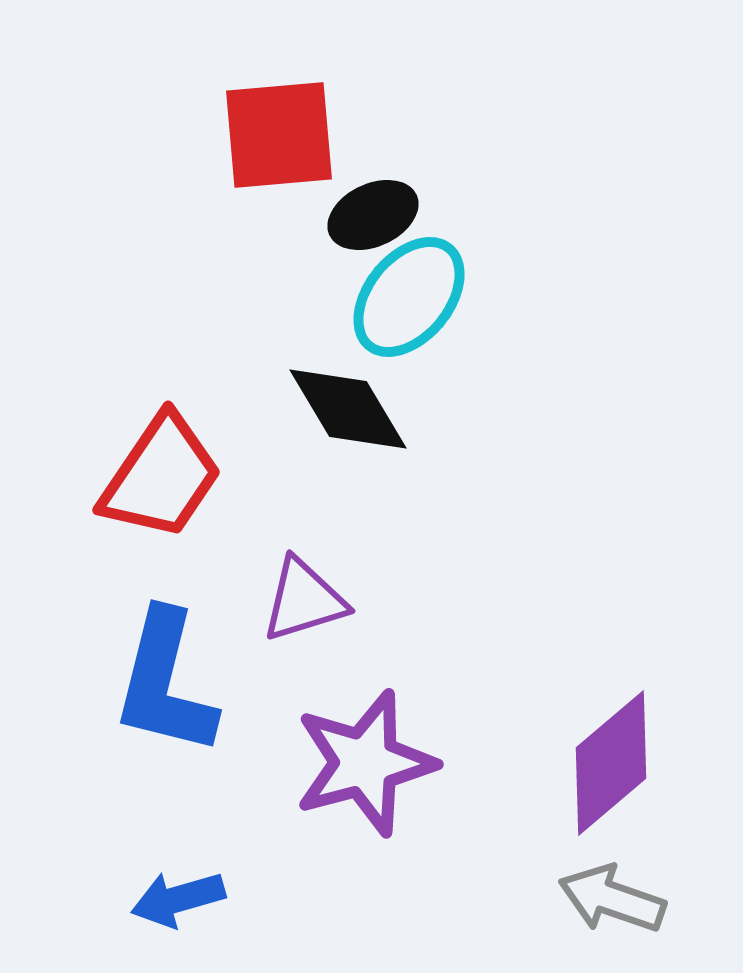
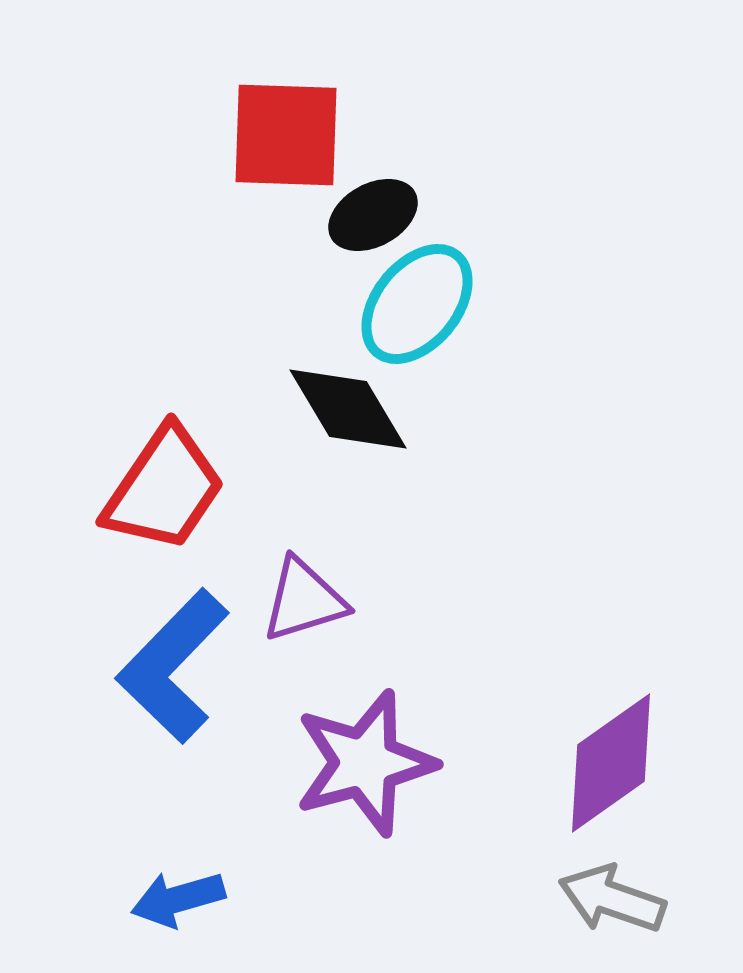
red square: moved 7 px right; rotated 7 degrees clockwise
black ellipse: rotated 4 degrees counterclockwise
cyan ellipse: moved 8 px right, 7 px down
red trapezoid: moved 3 px right, 12 px down
blue L-shape: moved 8 px right, 17 px up; rotated 30 degrees clockwise
purple diamond: rotated 5 degrees clockwise
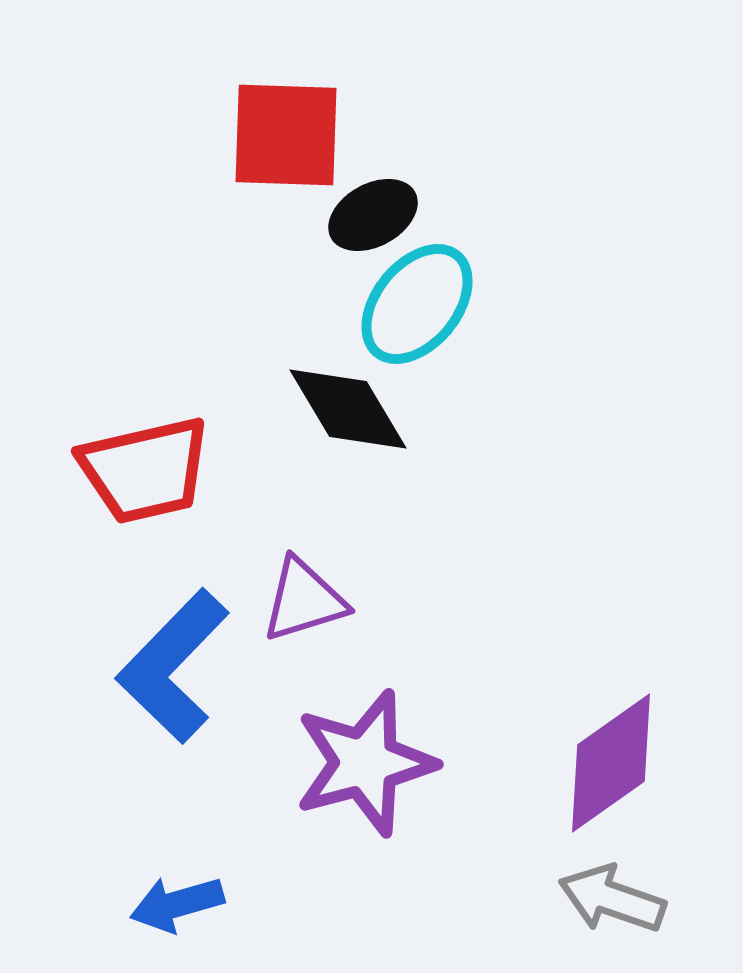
red trapezoid: moved 19 px left, 19 px up; rotated 43 degrees clockwise
blue arrow: moved 1 px left, 5 px down
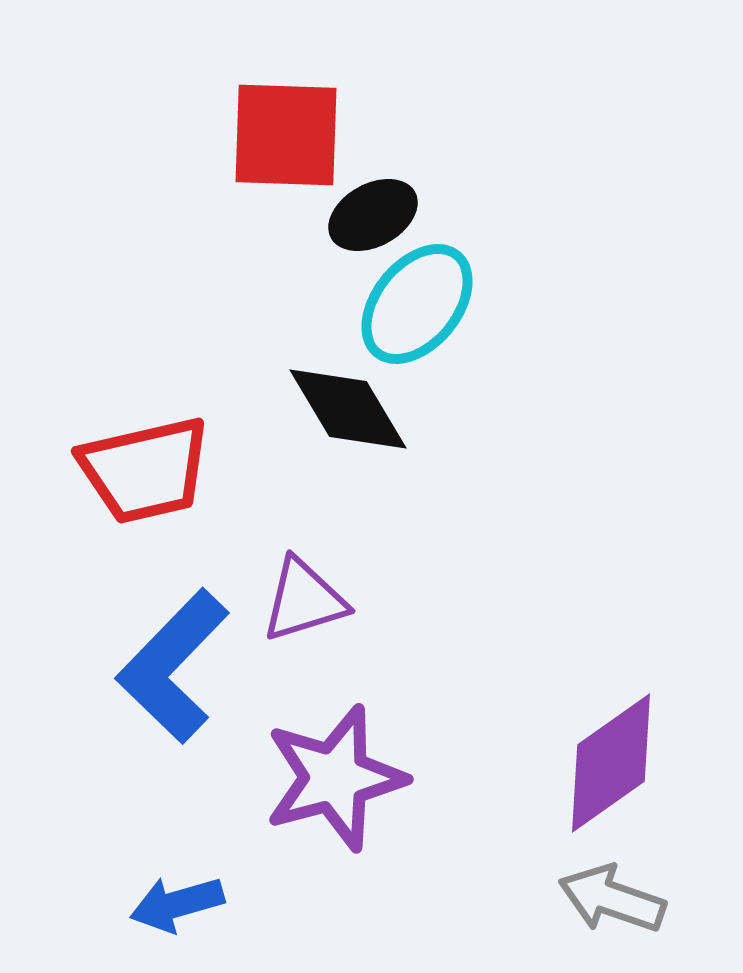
purple star: moved 30 px left, 15 px down
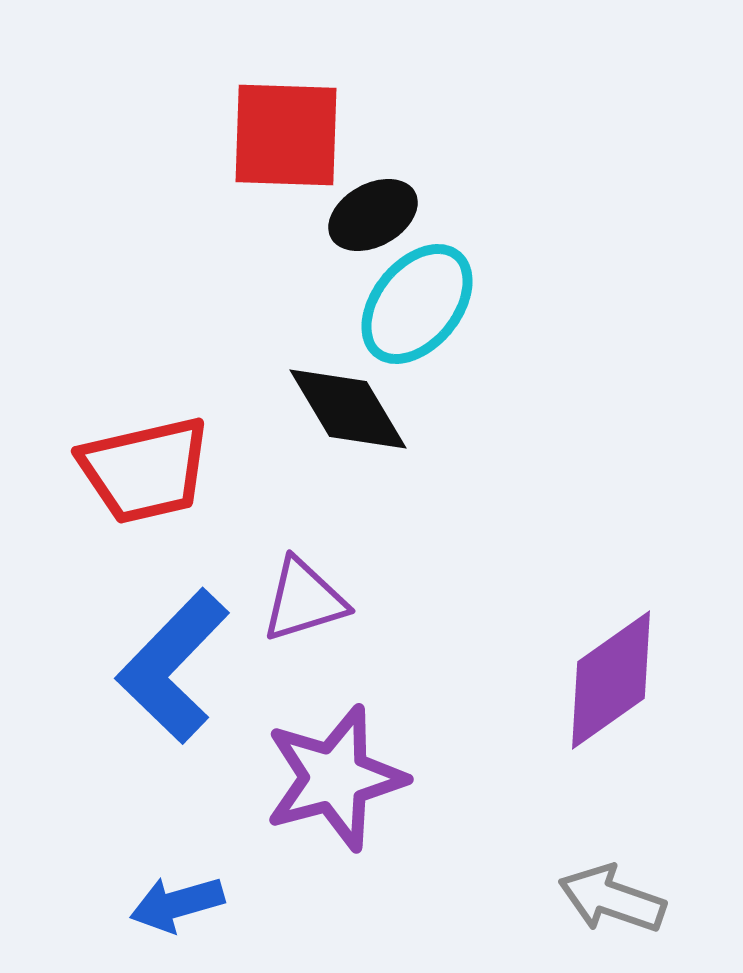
purple diamond: moved 83 px up
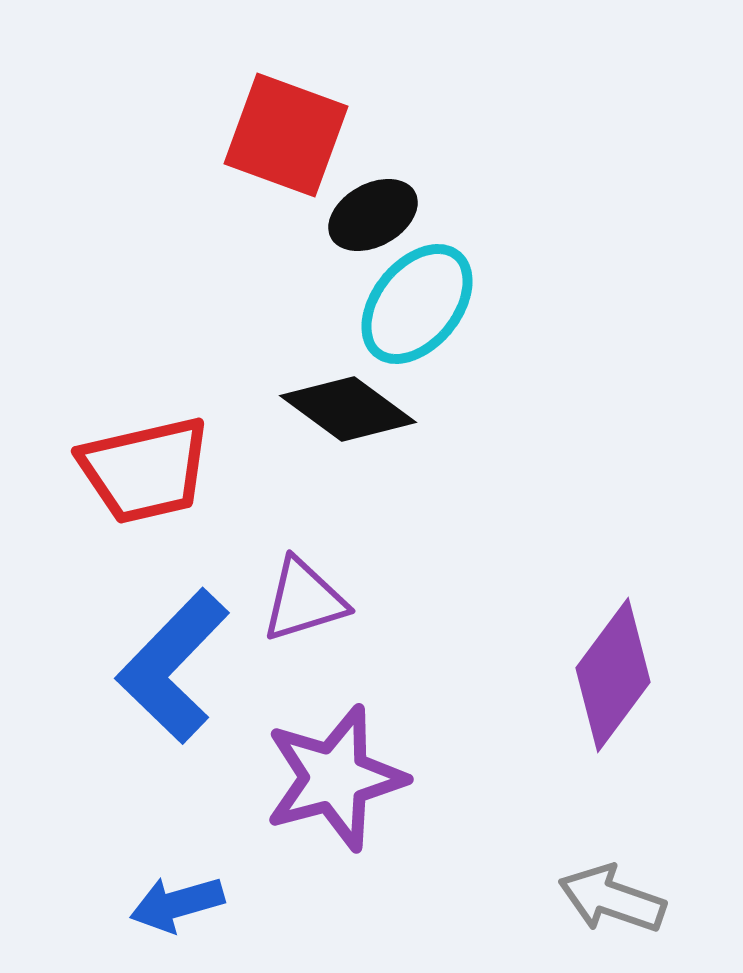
red square: rotated 18 degrees clockwise
black diamond: rotated 23 degrees counterclockwise
purple diamond: moved 2 px right, 5 px up; rotated 18 degrees counterclockwise
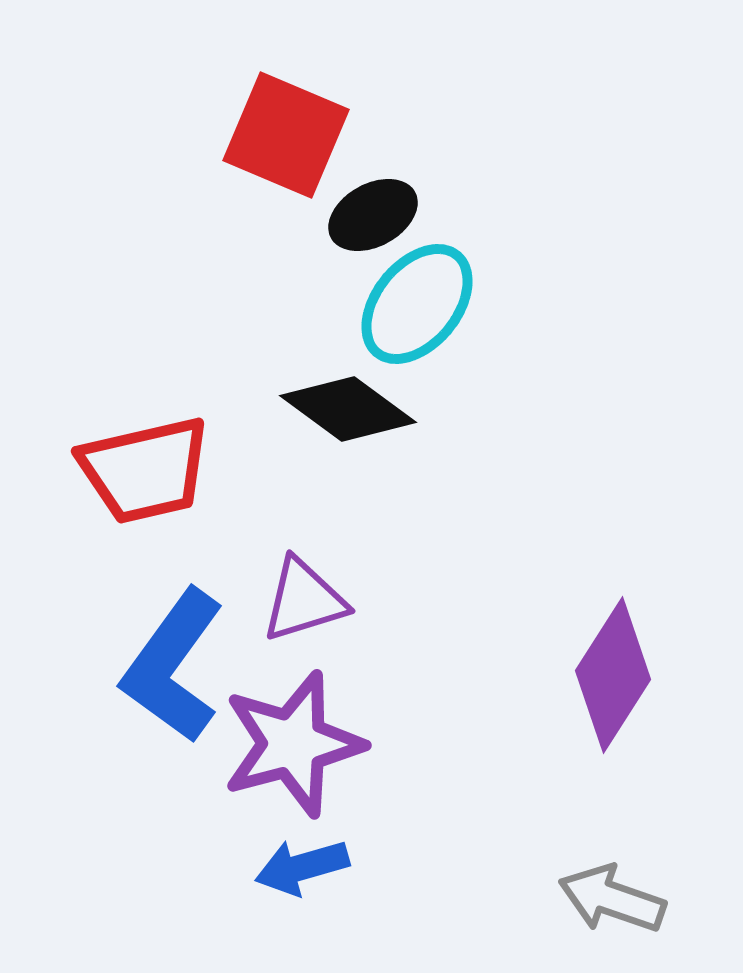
red square: rotated 3 degrees clockwise
blue L-shape: rotated 8 degrees counterclockwise
purple diamond: rotated 4 degrees counterclockwise
purple star: moved 42 px left, 34 px up
blue arrow: moved 125 px right, 37 px up
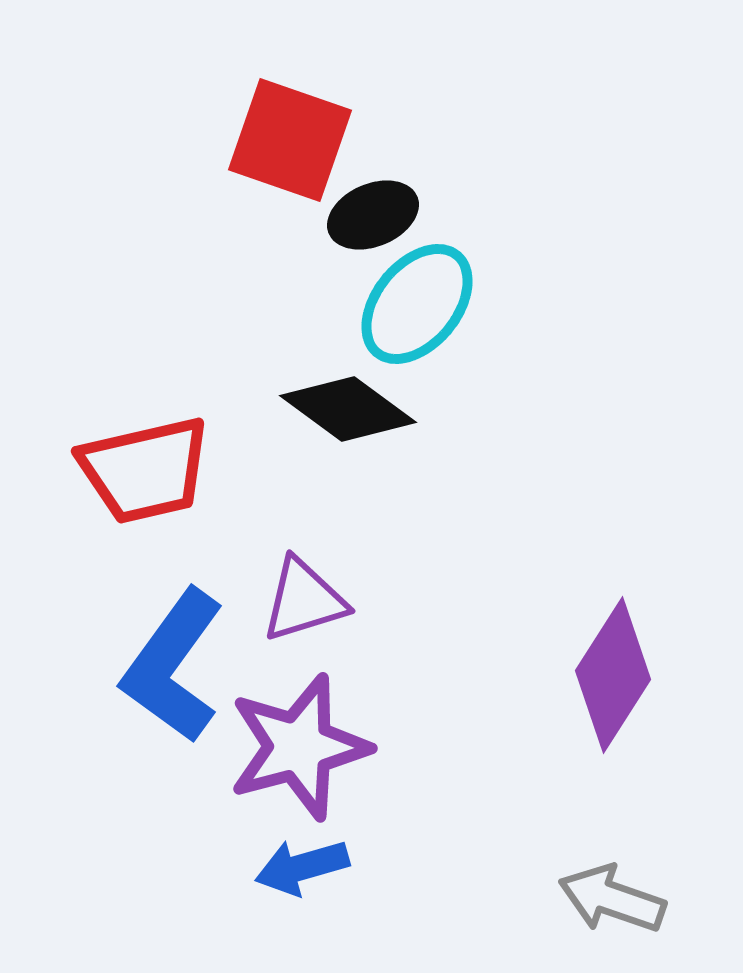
red square: moved 4 px right, 5 px down; rotated 4 degrees counterclockwise
black ellipse: rotated 6 degrees clockwise
purple star: moved 6 px right, 3 px down
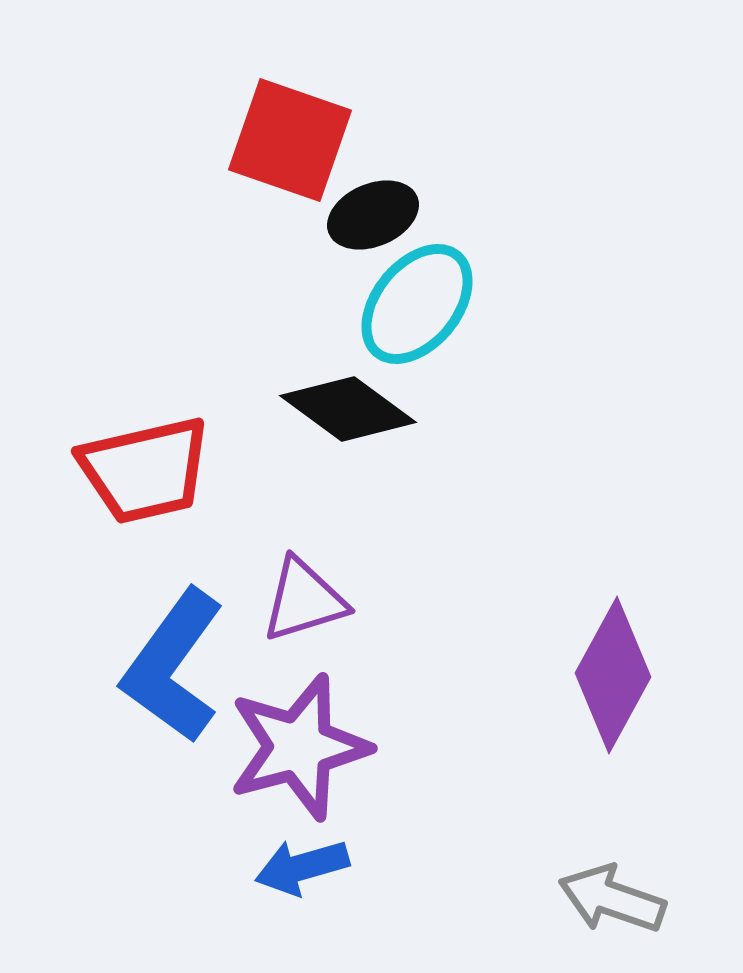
purple diamond: rotated 4 degrees counterclockwise
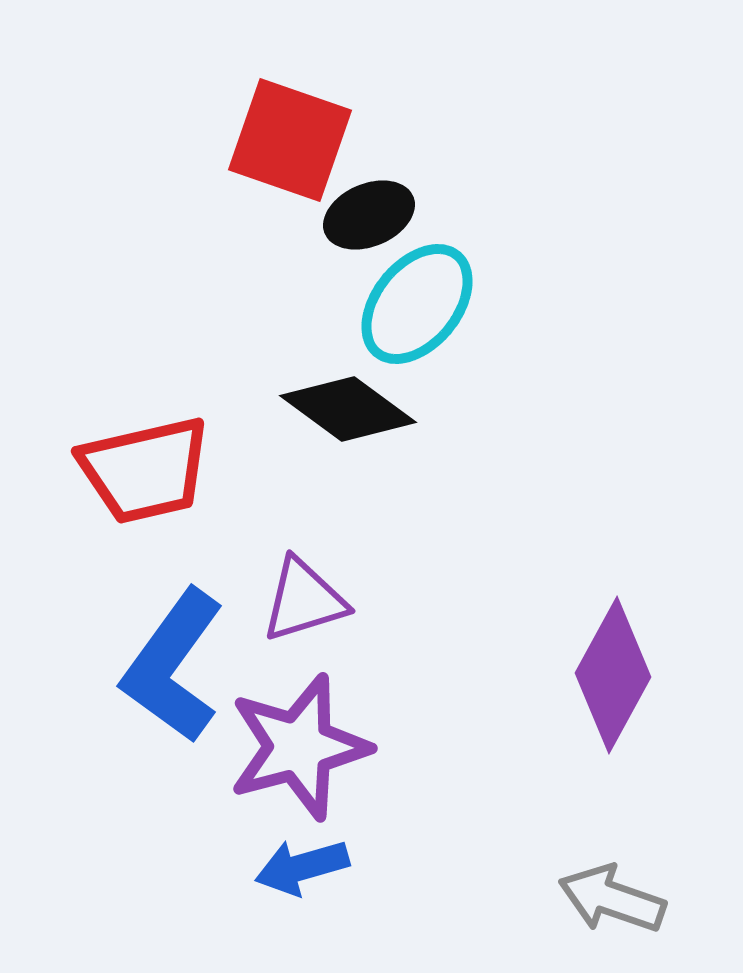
black ellipse: moved 4 px left
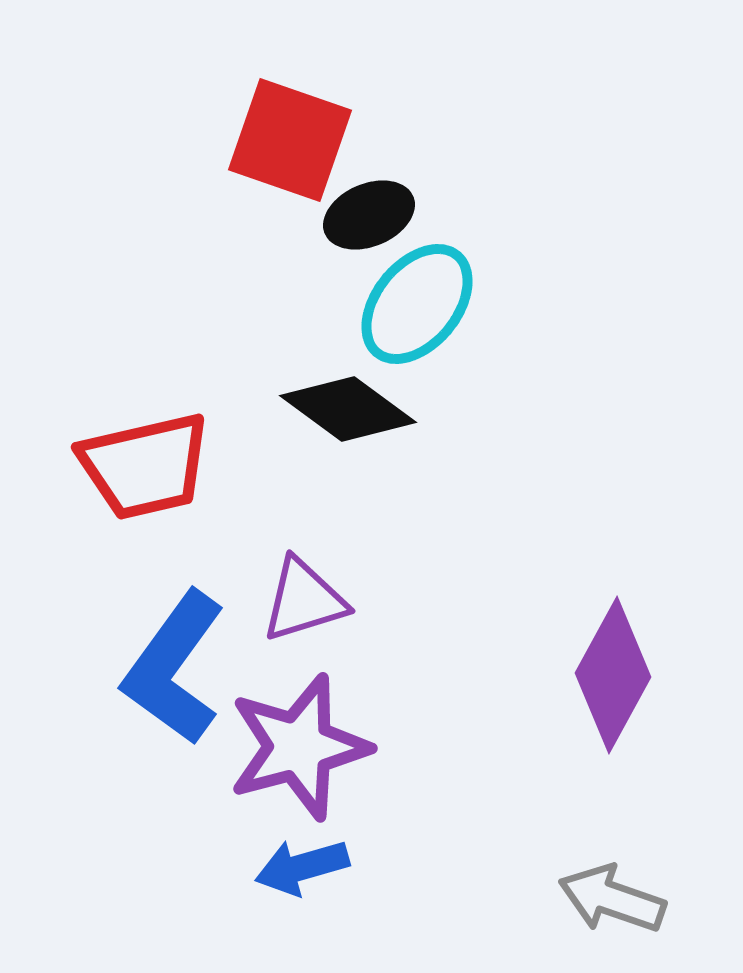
red trapezoid: moved 4 px up
blue L-shape: moved 1 px right, 2 px down
